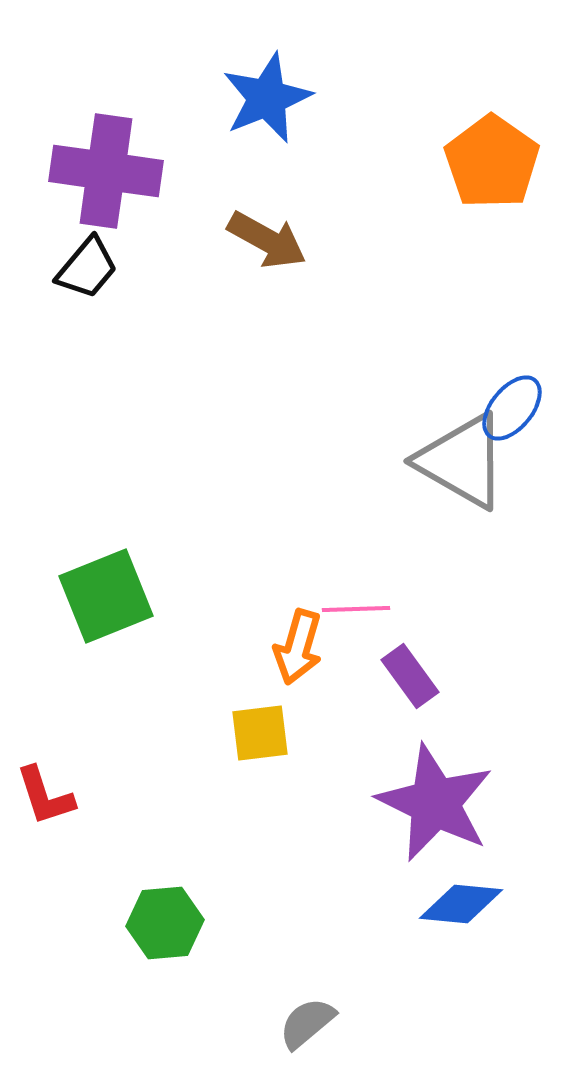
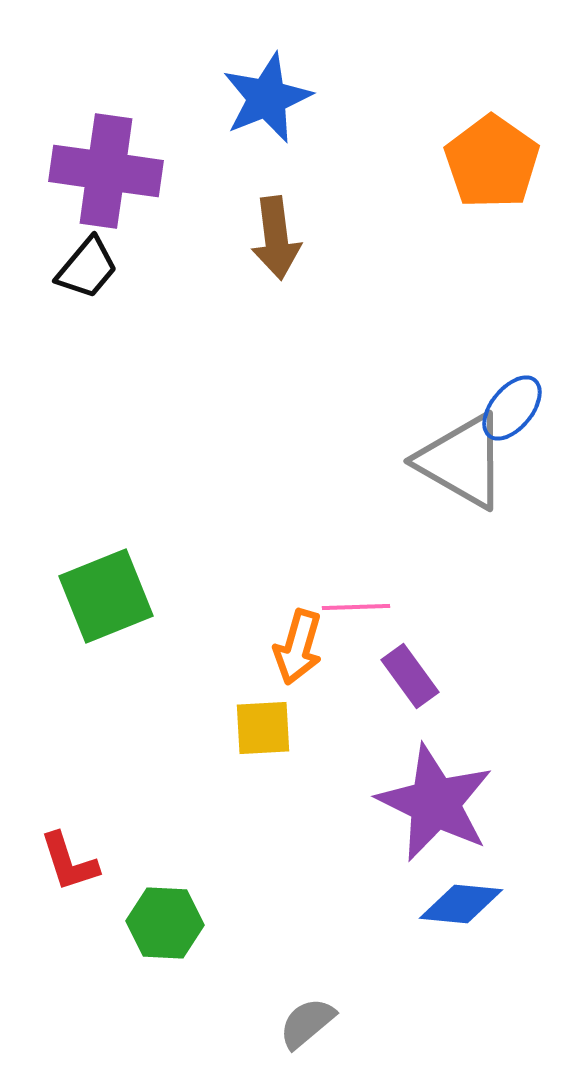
brown arrow: moved 9 px right, 2 px up; rotated 54 degrees clockwise
pink line: moved 2 px up
yellow square: moved 3 px right, 5 px up; rotated 4 degrees clockwise
red L-shape: moved 24 px right, 66 px down
green hexagon: rotated 8 degrees clockwise
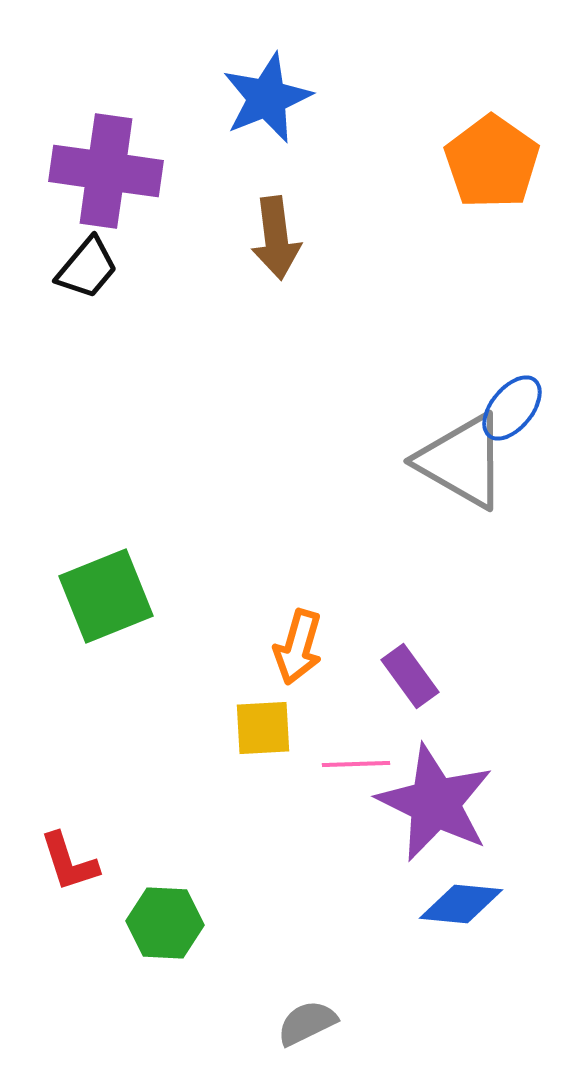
pink line: moved 157 px down
gray semicircle: rotated 14 degrees clockwise
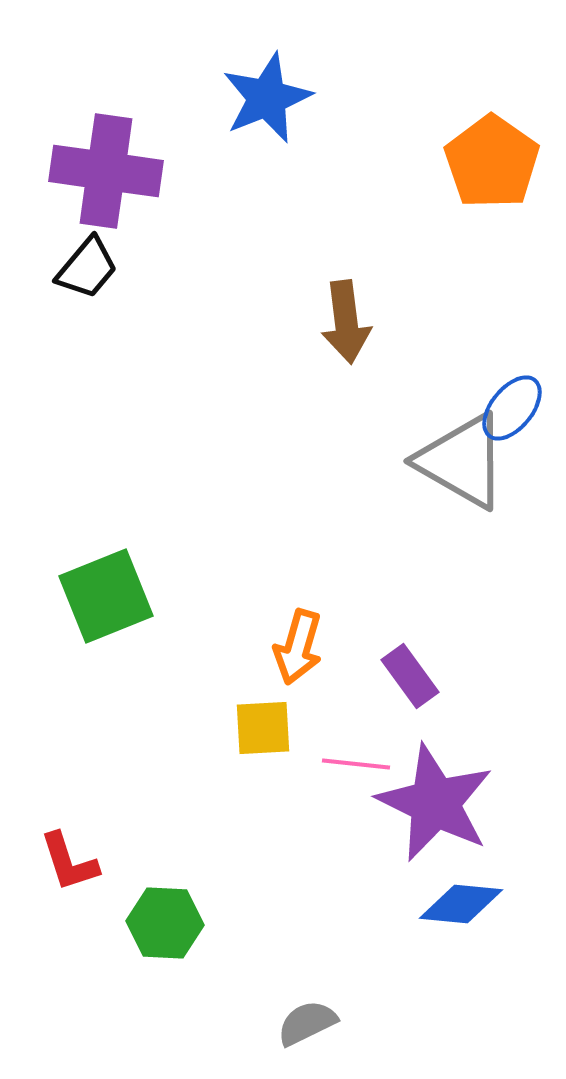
brown arrow: moved 70 px right, 84 px down
pink line: rotated 8 degrees clockwise
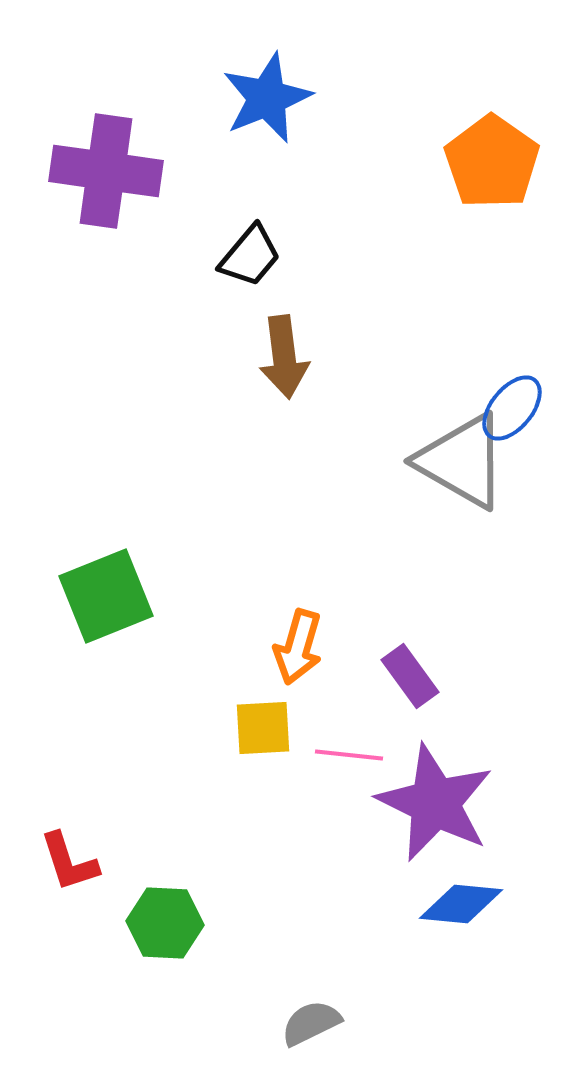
black trapezoid: moved 163 px right, 12 px up
brown arrow: moved 62 px left, 35 px down
pink line: moved 7 px left, 9 px up
gray semicircle: moved 4 px right
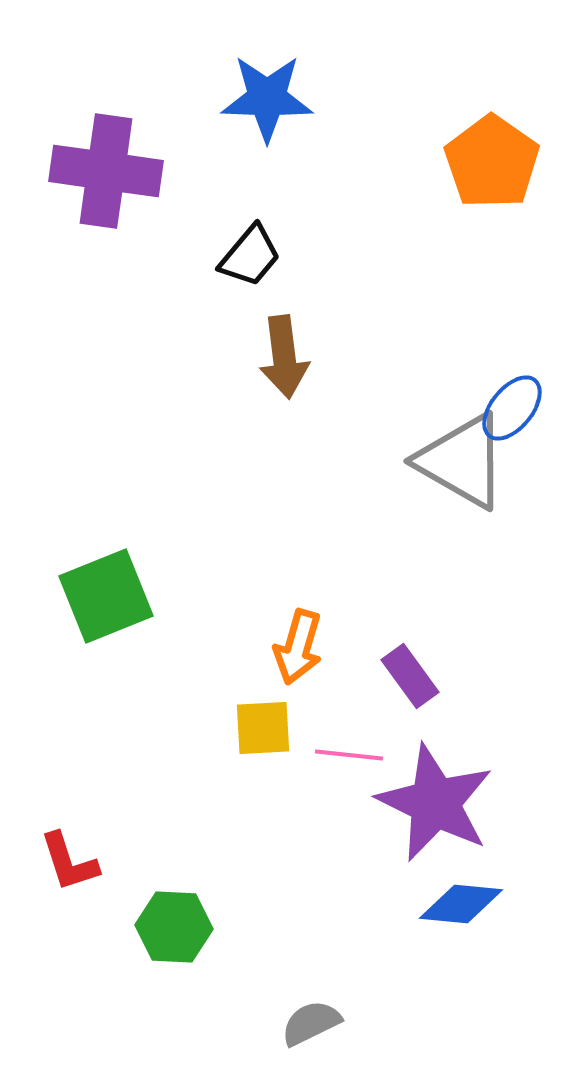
blue star: rotated 24 degrees clockwise
green hexagon: moved 9 px right, 4 px down
